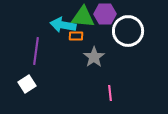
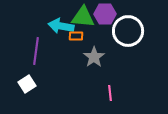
cyan arrow: moved 2 px left, 1 px down
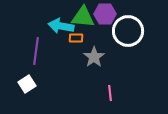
orange rectangle: moved 2 px down
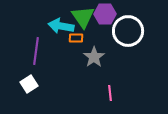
green triangle: rotated 50 degrees clockwise
white square: moved 2 px right
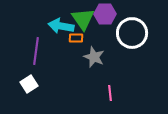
green triangle: moved 2 px down
white circle: moved 4 px right, 2 px down
gray star: rotated 15 degrees counterclockwise
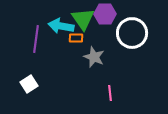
purple line: moved 12 px up
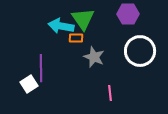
purple hexagon: moved 23 px right
white circle: moved 8 px right, 18 px down
purple line: moved 5 px right, 29 px down; rotated 8 degrees counterclockwise
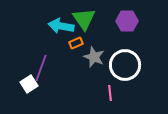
purple hexagon: moved 1 px left, 7 px down
green triangle: moved 1 px right
orange rectangle: moved 5 px down; rotated 24 degrees counterclockwise
white circle: moved 15 px left, 14 px down
purple line: rotated 20 degrees clockwise
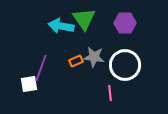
purple hexagon: moved 2 px left, 2 px down
orange rectangle: moved 18 px down
gray star: rotated 15 degrees counterclockwise
white square: rotated 24 degrees clockwise
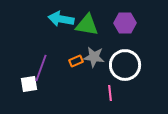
green triangle: moved 3 px right, 6 px down; rotated 45 degrees counterclockwise
cyan arrow: moved 7 px up
